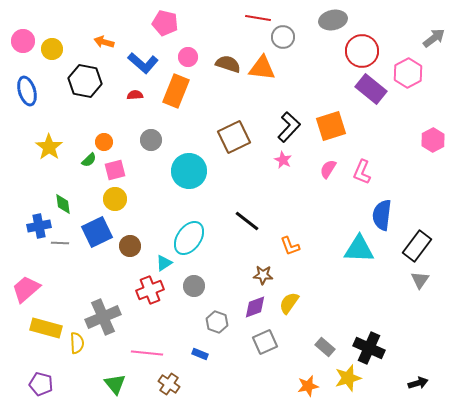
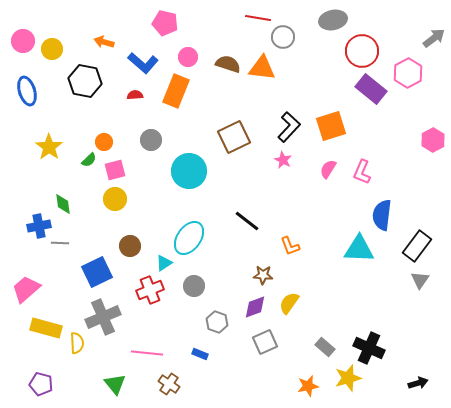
blue square at (97, 232): moved 40 px down
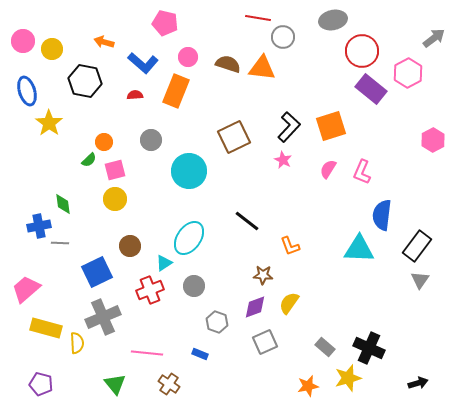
yellow star at (49, 147): moved 24 px up
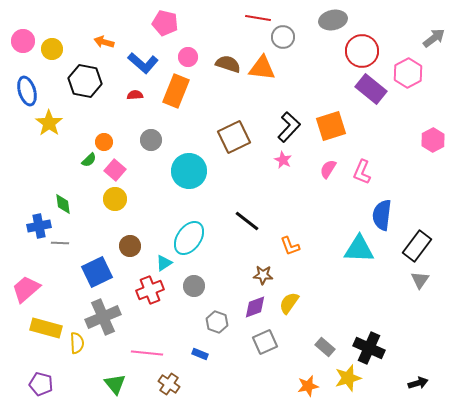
pink square at (115, 170): rotated 35 degrees counterclockwise
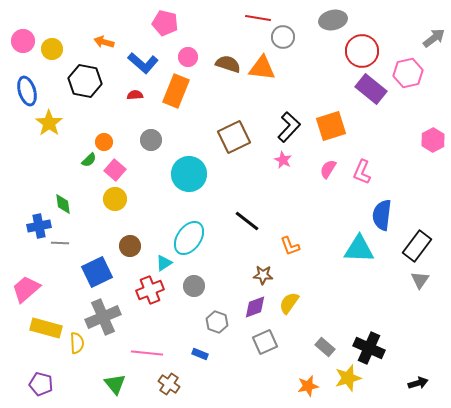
pink hexagon at (408, 73): rotated 16 degrees clockwise
cyan circle at (189, 171): moved 3 px down
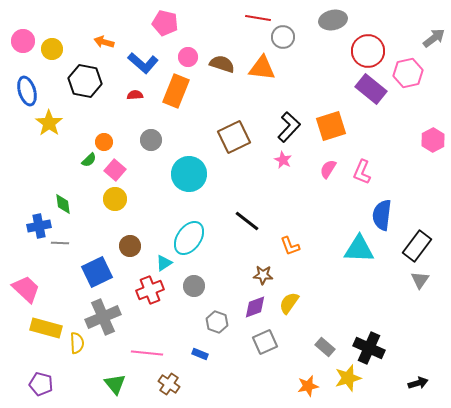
red circle at (362, 51): moved 6 px right
brown semicircle at (228, 64): moved 6 px left
pink trapezoid at (26, 289): rotated 84 degrees clockwise
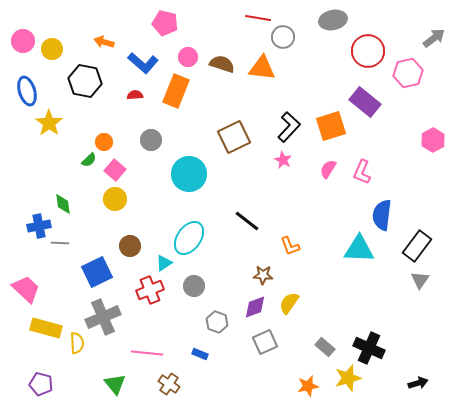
purple rectangle at (371, 89): moved 6 px left, 13 px down
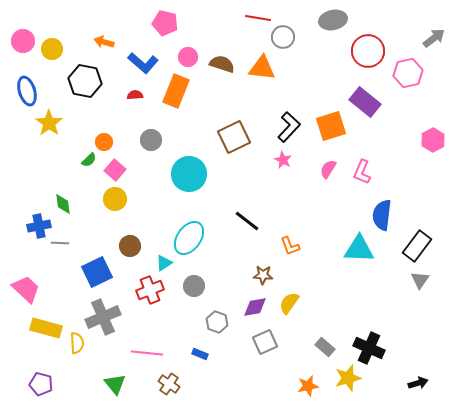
purple diamond at (255, 307): rotated 10 degrees clockwise
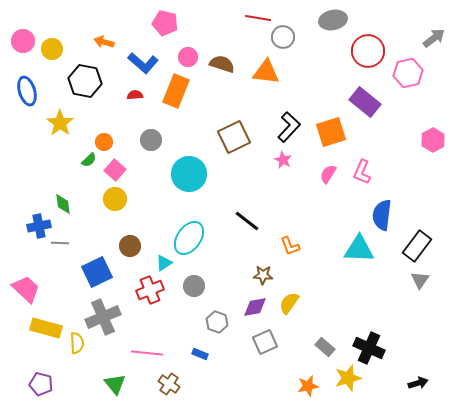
orange triangle at (262, 68): moved 4 px right, 4 px down
yellow star at (49, 123): moved 11 px right
orange square at (331, 126): moved 6 px down
pink semicircle at (328, 169): moved 5 px down
